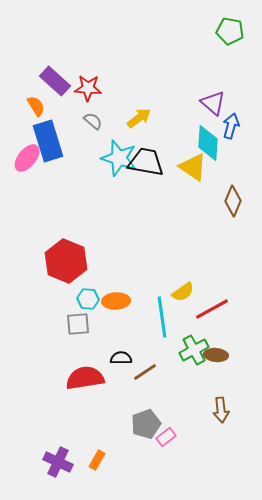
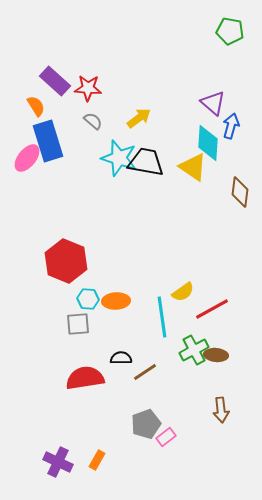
brown diamond: moved 7 px right, 9 px up; rotated 16 degrees counterclockwise
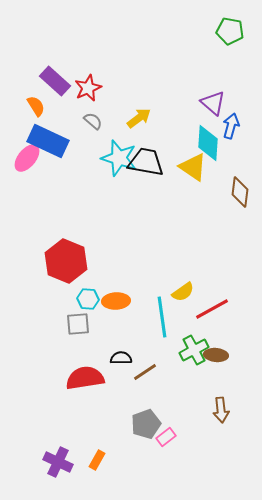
red star: rotated 28 degrees counterclockwise
blue rectangle: rotated 48 degrees counterclockwise
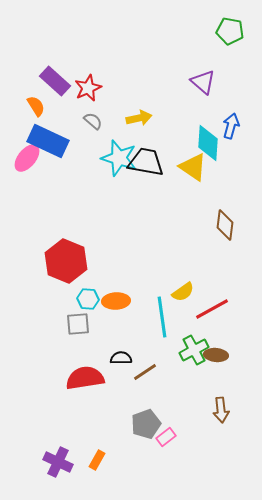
purple triangle: moved 10 px left, 21 px up
yellow arrow: rotated 25 degrees clockwise
brown diamond: moved 15 px left, 33 px down
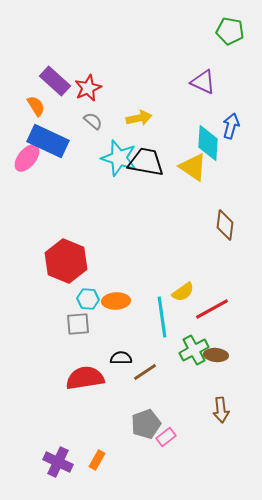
purple triangle: rotated 16 degrees counterclockwise
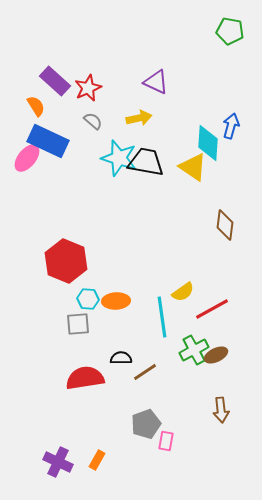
purple triangle: moved 47 px left
brown ellipse: rotated 30 degrees counterclockwise
pink rectangle: moved 4 px down; rotated 42 degrees counterclockwise
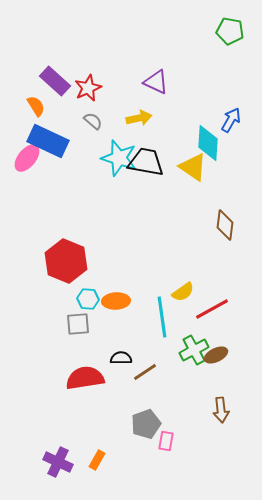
blue arrow: moved 6 px up; rotated 15 degrees clockwise
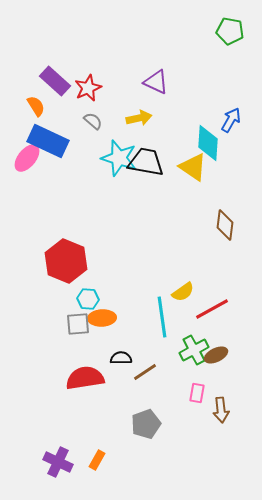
orange ellipse: moved 14 px left, 17 px down
pink rectangle: moved 31 px right, 48 px up
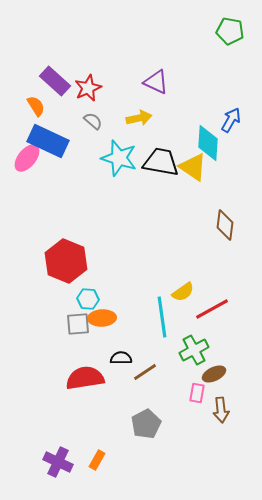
black trapezoid: moved 15 px right
brown ellipse: moved 2 px left, 19 px down
gray pentagon: rotated 8 degrees counterclockwise
